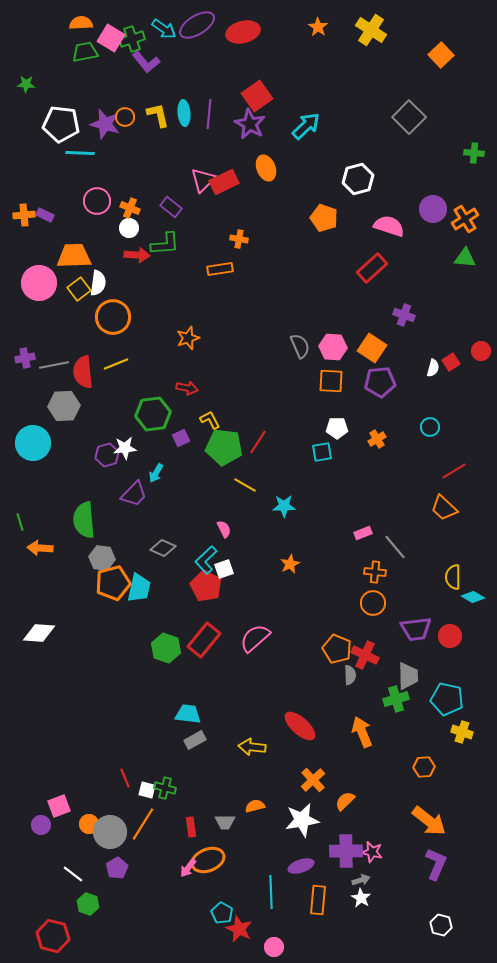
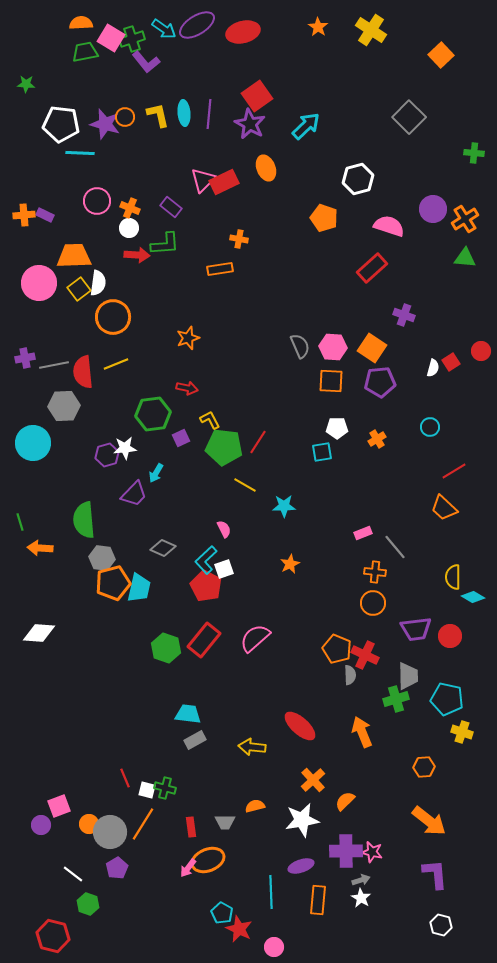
purple L-shape at (436, 864): moved 1 px left, 10 px down; rotated 28 degrees counterclockwise
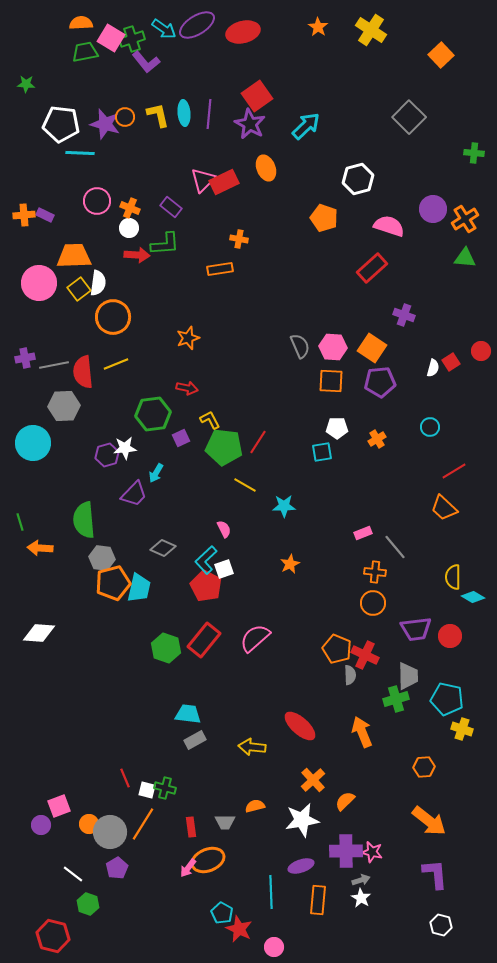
yellow cross at (462, 732): moved 3 px up
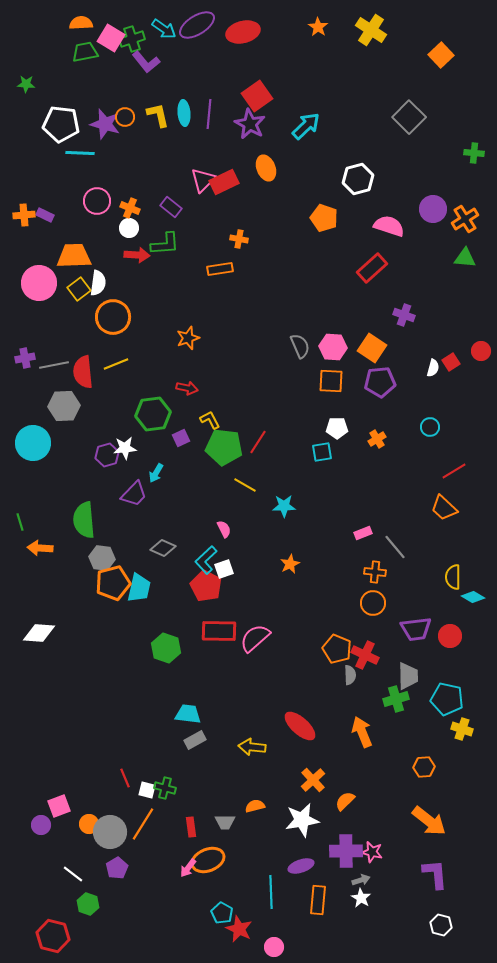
red rectangle at (204, 640): moved 15 px right, 9 px up; rotated 52 degrees clockwise
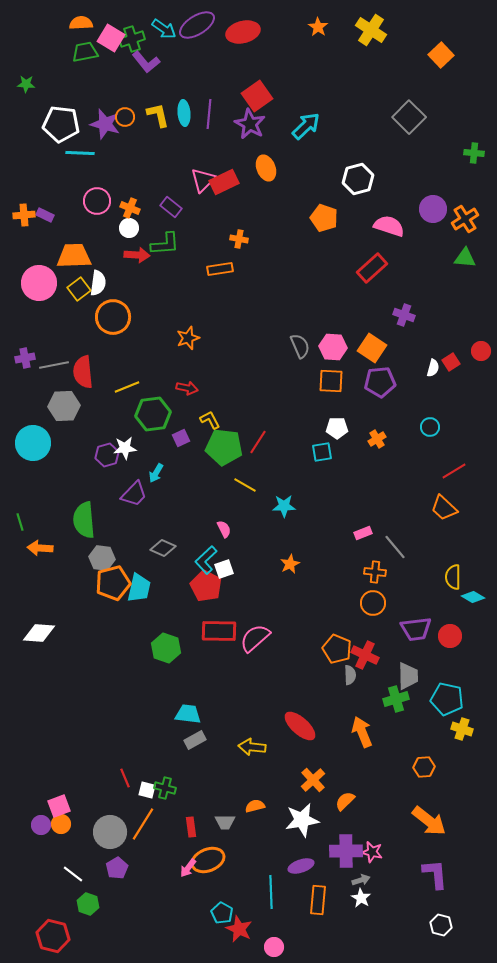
yellow line at (116, 364): moved 11 px right, 23 px down
orange circle at (89, 824): moved 28 px left
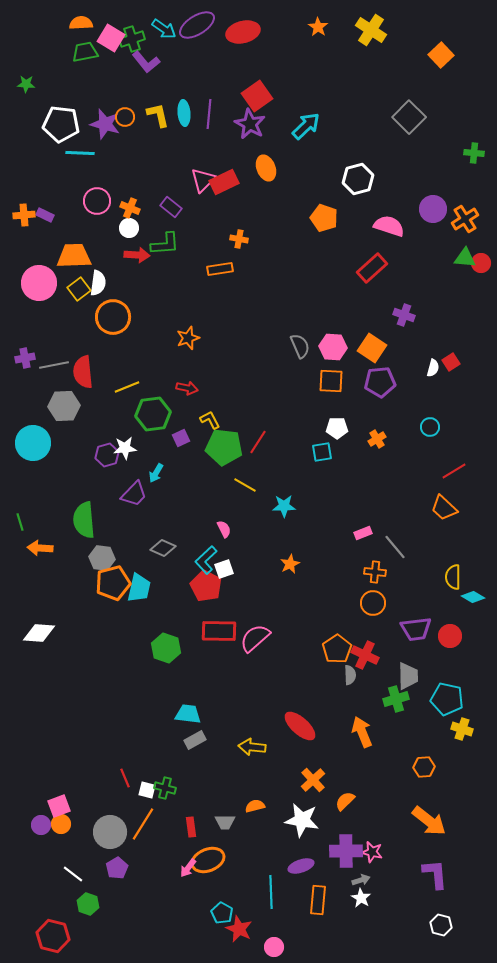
red circle at (481, 351): moved 88 px up
orange pentagon at (337, 649): rotated 16 degrees clockwise
white star at (302, 820): rotated 20 degrees clockwise
